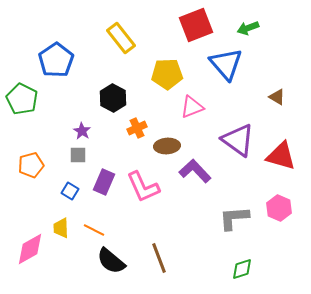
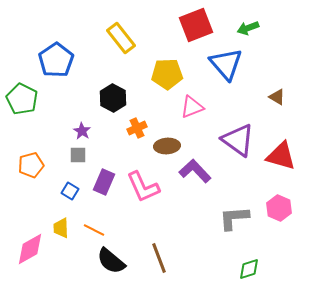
green diamond: moved 7 px right
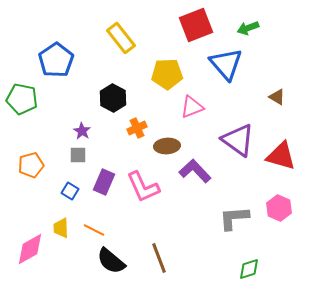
green pentagon: rotated 16 degrees counterclockwise
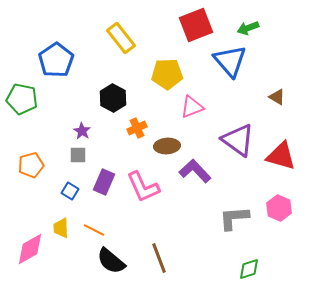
blue triangle: moved 4 px right, 3 px up
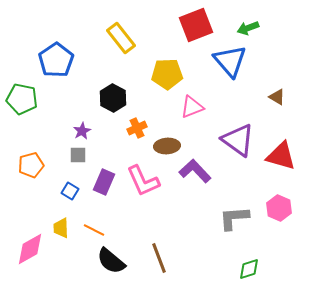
purple star: rotated 12 degrees clockwise
pink L-shape: moved 6 px up
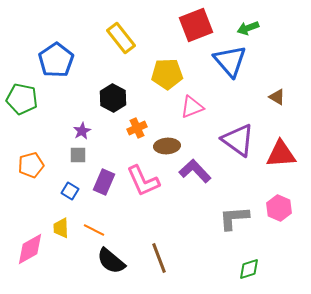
red triangle: moved 2 px up; rotated 20 degrees counterclockwise
